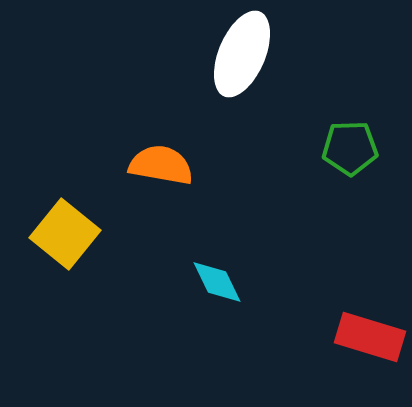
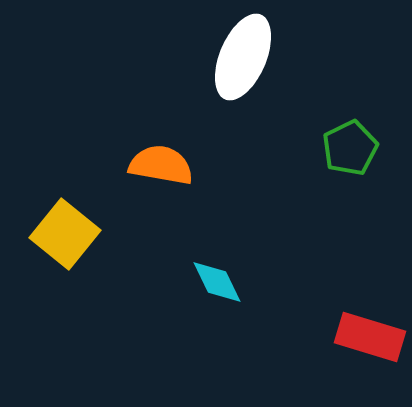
white ellipse: moved 1 px right, 3 px down
green pentagon: rotated 24 degrees counterclockwise
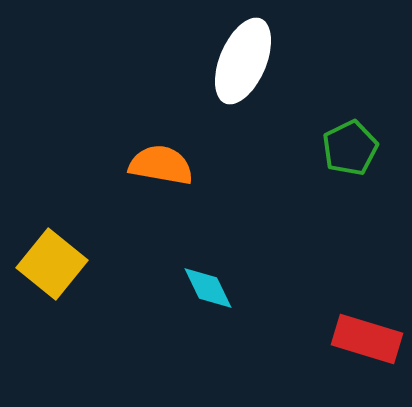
white ellipse: moved 4 px down
yellow square: moved 13 px left, 30 px down
cyan diamond: moved 9 px left, 6 px down
red rectangle: moved 3 px left, 2 px down
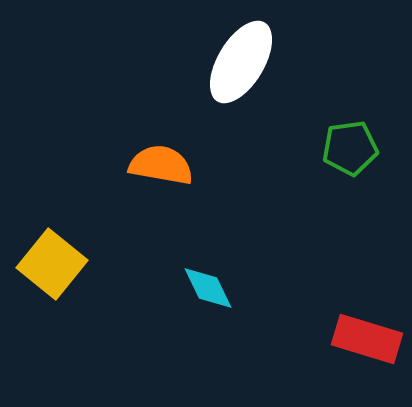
white ellipse: moved 2 px left, 1 px down; rotated 8 degrees clockwise
green pentagon: rotated 18 degrees clockwise
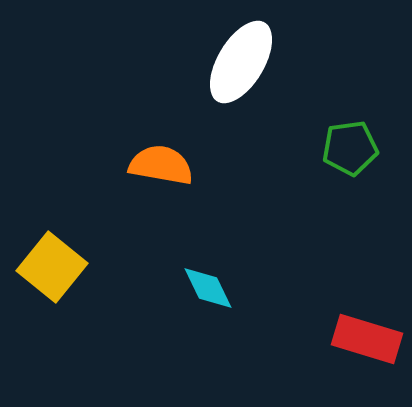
yellow square: moved 3 px down
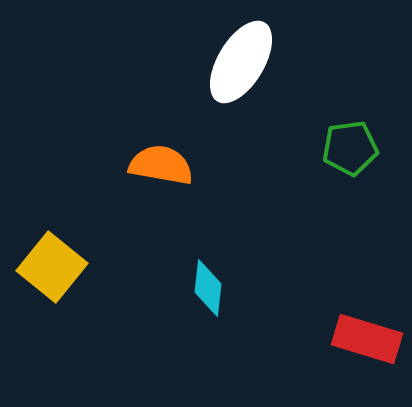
cyan diamond: rotated 32 degrees clockwise
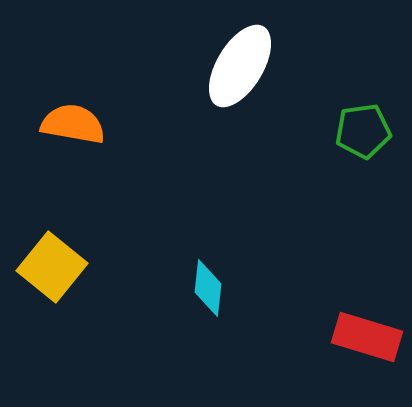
white ellipse: moved 1 px left, 4 px down
green pentagon: moved 13 px right, 17 px up
orange semicircle: moved 88 px left, 41 px up
red rectangle: moved 2 px up
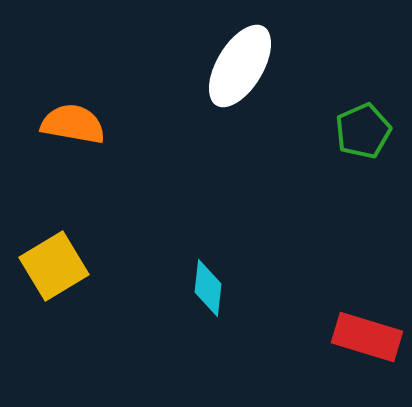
green pentagon: rotated 16 degrees counterclockwise
yellow square: moved 2 px right, 1 px up; rotated 20 degrees clockwise
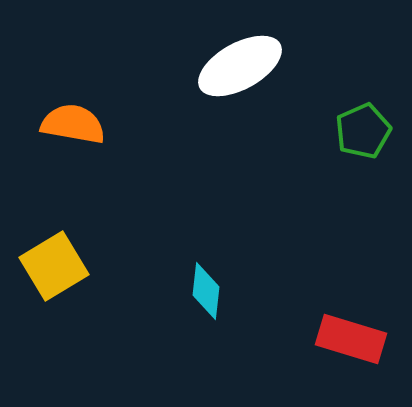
white ellipse: rotated 30 degrees clockwise
cyan diamond: moved 2 px left, 3 px down
red rectangle: moved 16 px left, 2 px down
